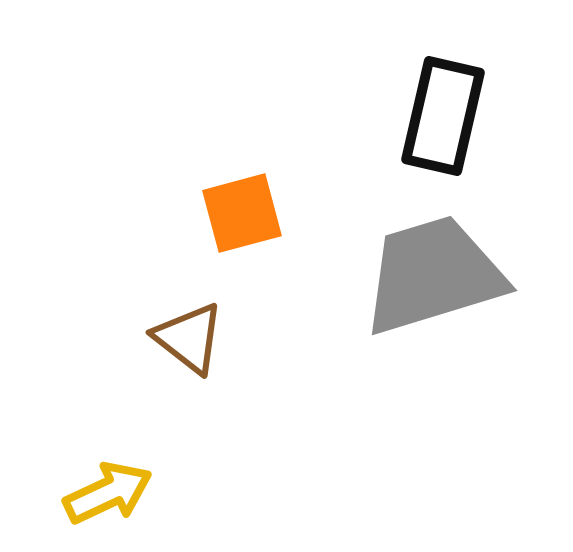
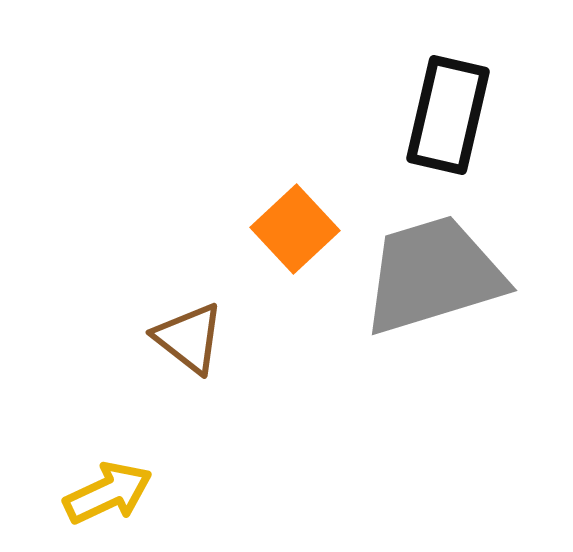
black rectangle: moved 5 px right, 1 px up
orange square: moved 53 px right, 16 px down; rotated 28 degrees counterclockwise
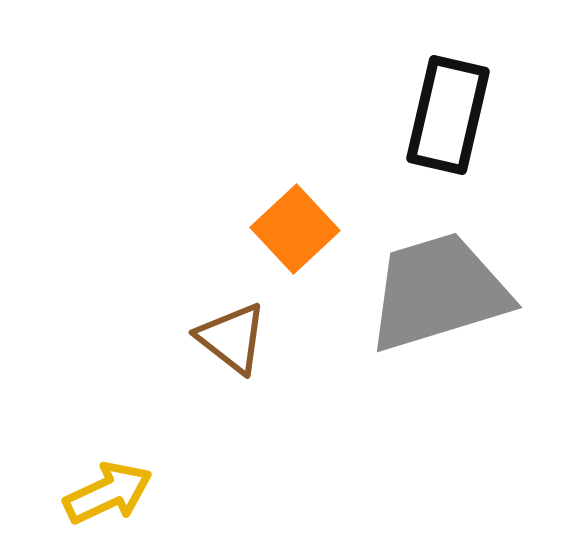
gray trapezoid: moved 5 px right, 17 px down
brown triangle: moved 43 px right
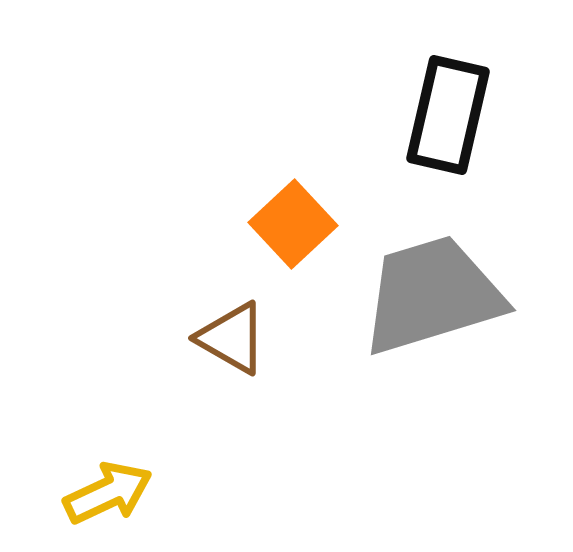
orange square: moved 2 px left, 5 px up
gray trapezoid: moved 6 px left, 3 px down
brown triangle: rotated 8 degrees counterclockwise
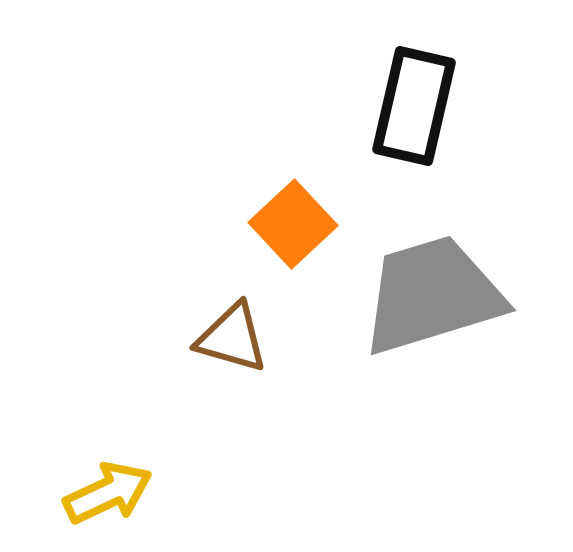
black rectangle: moved 34 px left, 9 px up
brown triangle: rotated 14 degrees counterclockwise
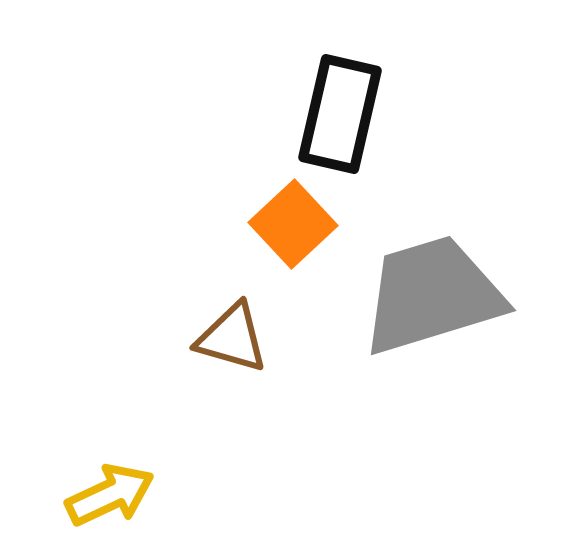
black rectangle: moved 74 px left, 8 px down
yellow arrow: moved 2 px right, 2 px down
